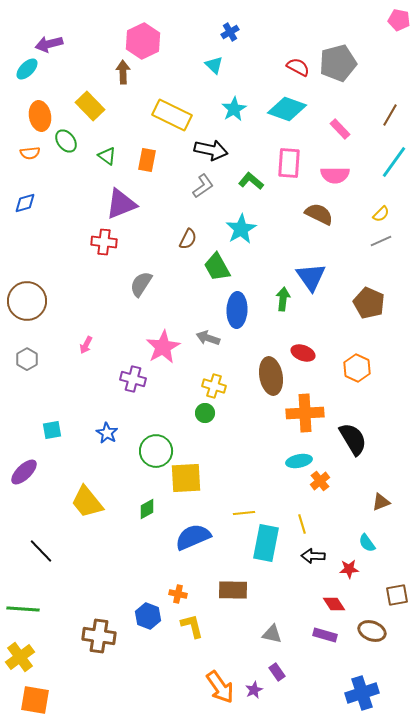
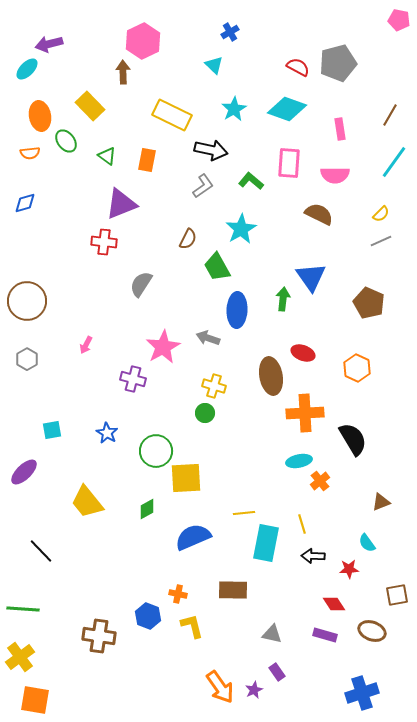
pink rectangle at (340, 129): rotated 35 degrees clockwise
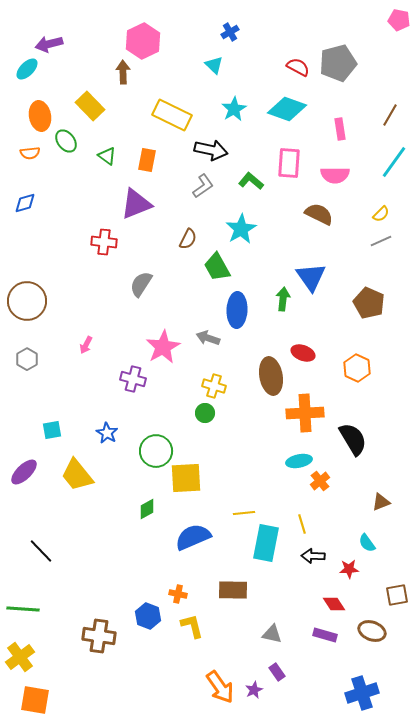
purple triangle at (121, 204): moved 15 px right
yellow trapezoid at (87, 502): moved 10 px left, 27 px up
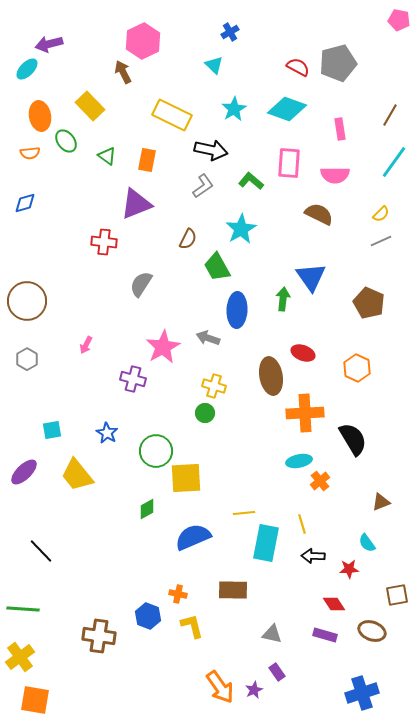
brown arrow at (123, 72): rotated 25 degrees counterclockwise
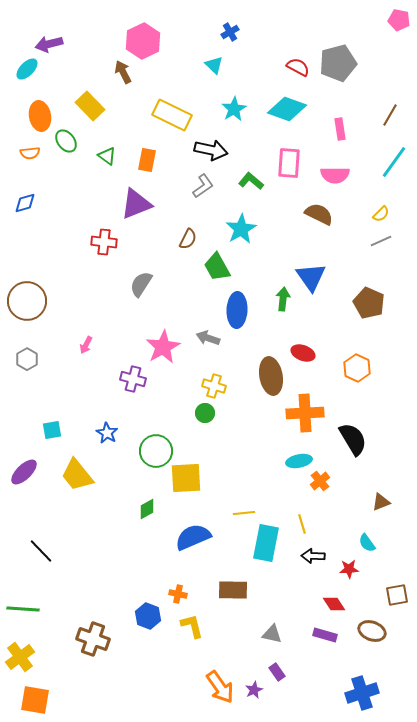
brown cross at (99, 636): moved 6 px left, 3 px down; rotated 12 degrees clockwise
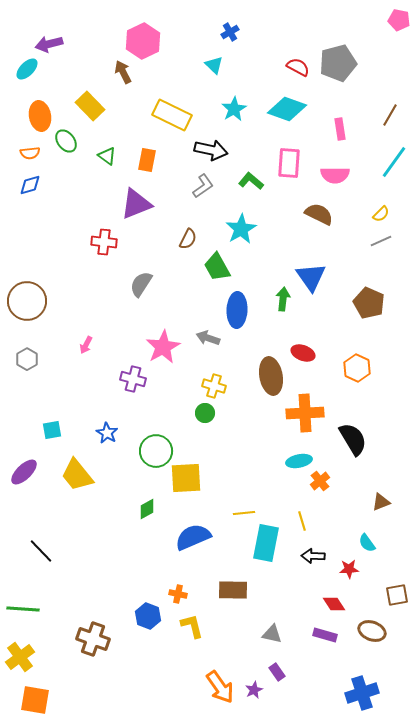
blue diamond at (25, 203): moved 5 px right, 18 px up
yellow line at (302, 524): moved 3 px up
